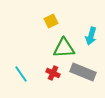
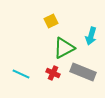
green triangle: rotated 25 degrees counterclockwise
cyan line: rotated 30 degrees counterclockwise
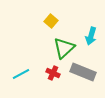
yellow square: rotated 24 degrees counterclockwise
green triangle: rotated 15 degrees counterclockwise
cyan line: rotated 54 degrees counterclockwise
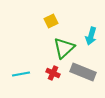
yellow square: rotated 24 degrees clockwise
cyan line: rotated 18 degrees clockwise
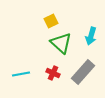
green triangle: moved 3 px left, 5 px up; rotated 35 degrees counterclockwise
gray rectangle: rotated 70 degrees counterclockwise
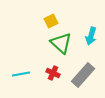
gray rectangle: moved 3 px down
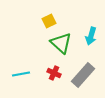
yellow square: moved 2 px left
red cross: moved 1 px right
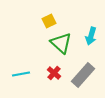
red cross: rotated 16 degrees clockwise
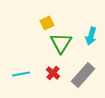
yellow square: moved 2 px left, 2 px down
green triangle: rotated 20 degrees clockwise
red cross: moved 1 px left
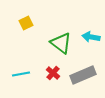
yellow square: moved 21 px left
cyan arrow: moved 1 px down; rotated 84 degrees clockwise
green triangle: rotated 25 degrees counterclockwise
gray rectangle: rotated 25 degrees clockwise
